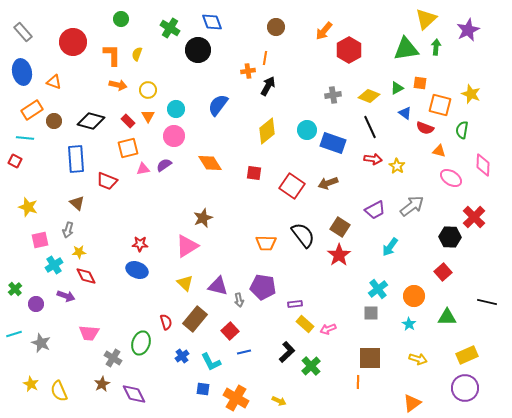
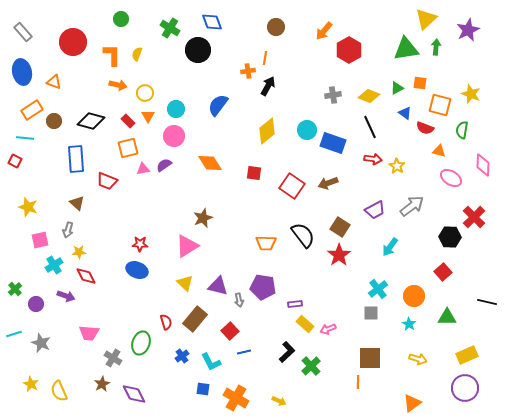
yellow circle at (148, 90): moved 3 px left, 3 px down
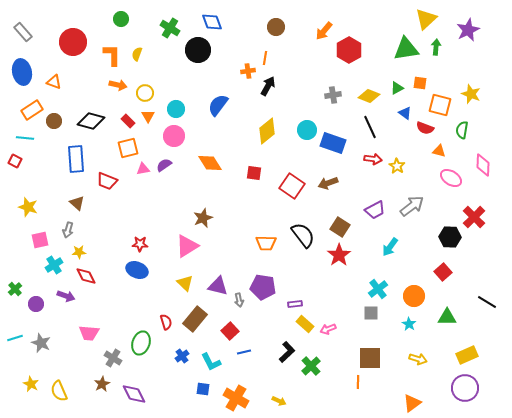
black line at (487, 302): rotated 18 degrees clockwise
cyan line at (14, 334): moved 1 px right, 4 px down
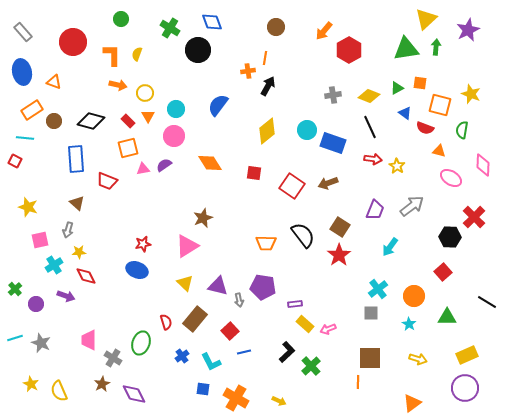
purple trapezoid at (375, 210): rotated 40 degrees counterclockwise
red star at (140, 244): moved 3 px right; rotated 14 degrees counterclockwise
pink trapezoid at (89, 333): moved 7 px down; rotated 85 degrees clockwise
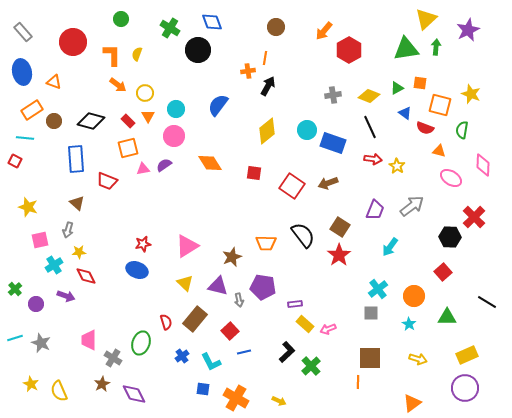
orange arrow at (118, 85): rotated 24 degrees clockwise
brown star at (203, 218): moved 29 px right, 39 px down
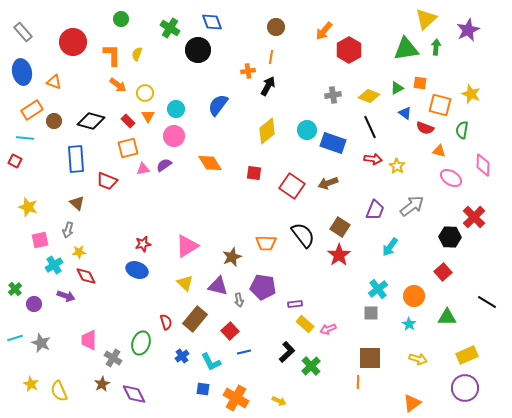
orange line at (265, 58): moved 6 px right, 1 px up
purple circle at (36, 304): moved 2 px left
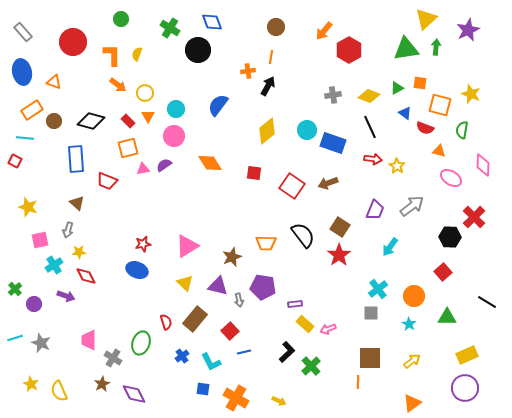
yellow arrow at (418, 359): moved 6 px left, 2 px down; rotated 54 degrees counterclockwise
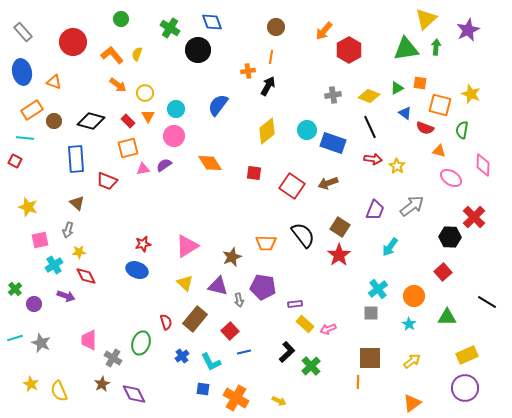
orange L-shape at (112, 55): rotated 40 degrees counterclockwise
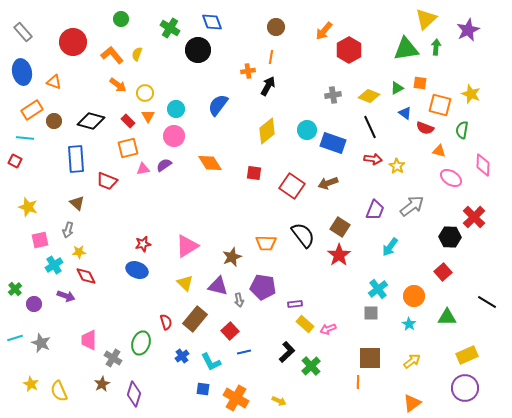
purple diamond at (134, 394): rotated 45 degrees clockwise
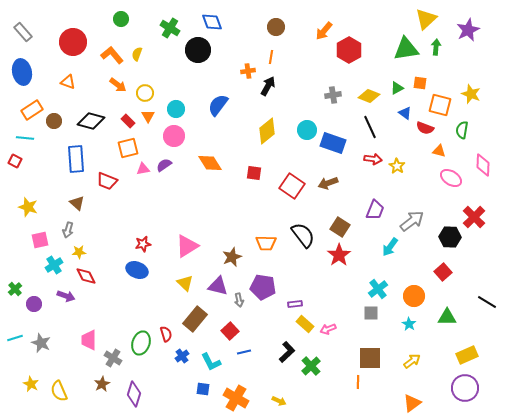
orange triangle at (54, 82): moved 14 px right
gray arrow at (412, 206): moved 15 px down
red semicircle at (166, 322): moved 12 px down
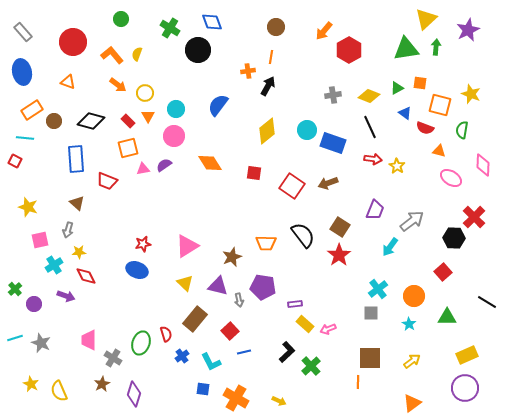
black hexagon at (450, 237): moved 4 px right, 1 px down
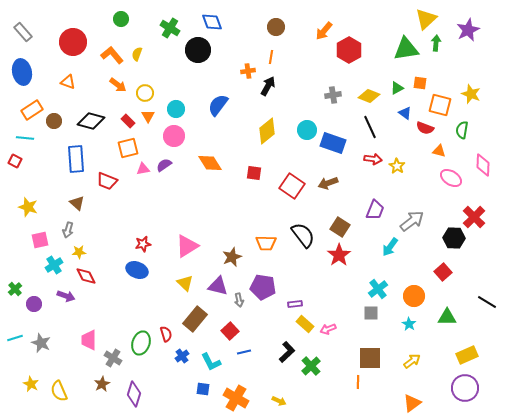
green arrow at (436, 47): moved 4 px up
